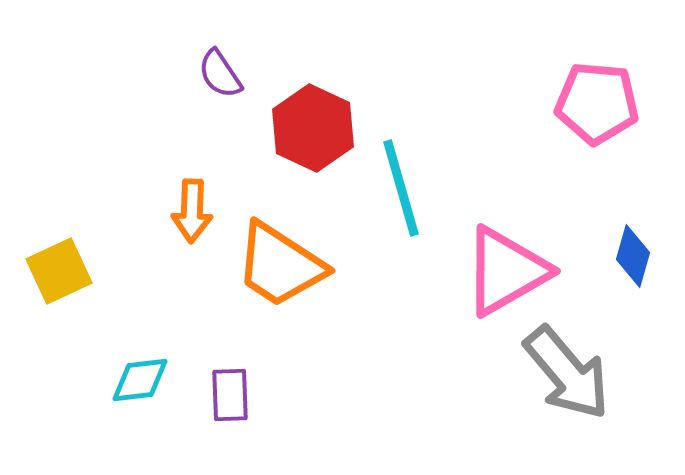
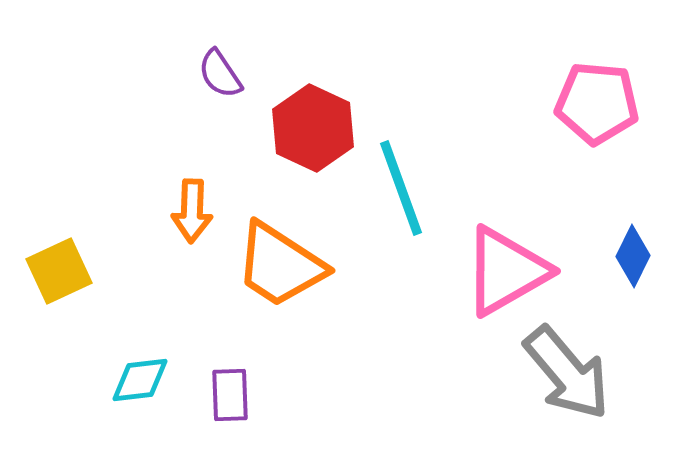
cyan line: rotated 4 degrees counterclockwise
blue diamond: rotated 10 degrees clockwise
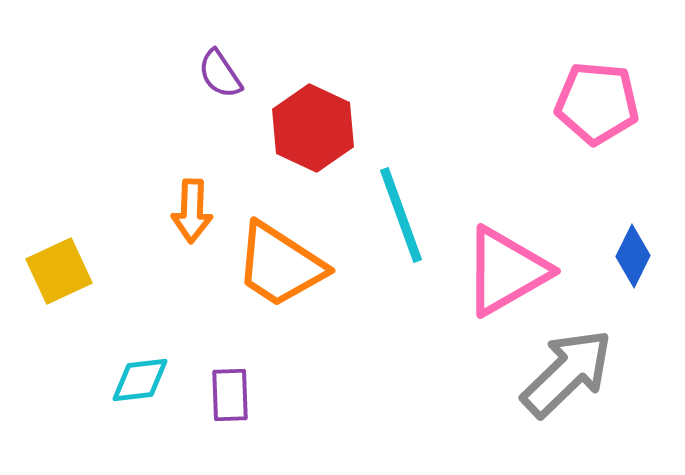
cyan line: moved 27 px down
gray arrow: rotated 94 degrees counterclockwise
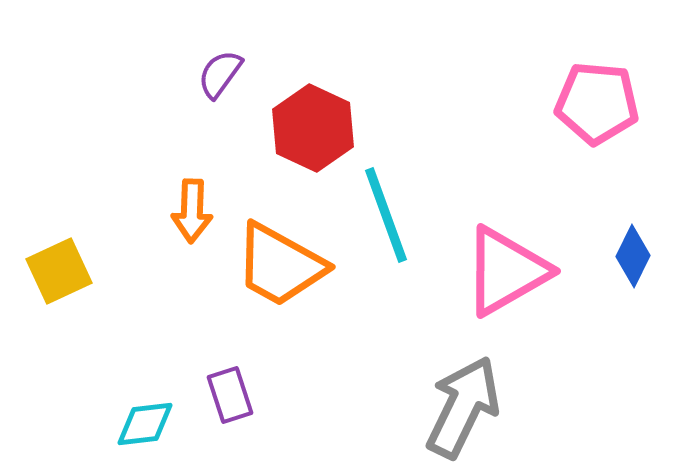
purple semicircle: rotated 70 degrees clockwise
cyan line: moved 15 px left
orange trapezoid: rotated 4 degrees counterclockwise
gray arrow: moved 104 px left, 34 px down; rotated 20 degrees counterclockwise
cyan diamond: moved 5 px right, 44 px down
purple rectangle: rotated 16 degrees counterclockwise
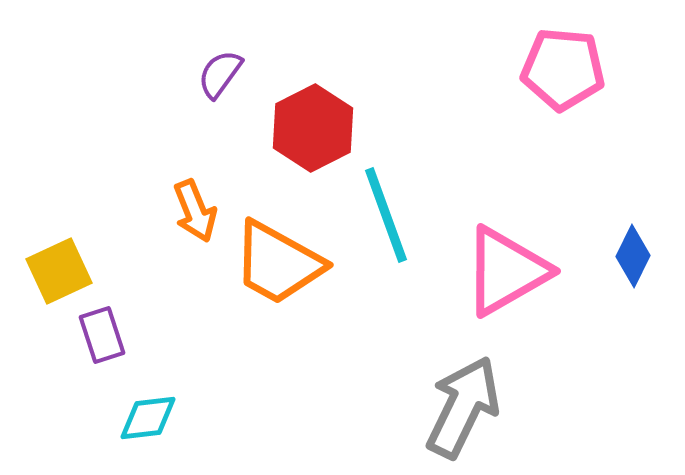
pink pentagon: moved 34 px left, 34 px up
red hexagon: rotated 8 degrees clockwise
orange arrow: moved 3 px right; rotated 24 degrees counterclockwise
orange trapezoid: moved 2 px left, 2 px up
purple rectangle: moved 128 px left, 60 px up
cyan diamond: moved 3 px right, 6 px up
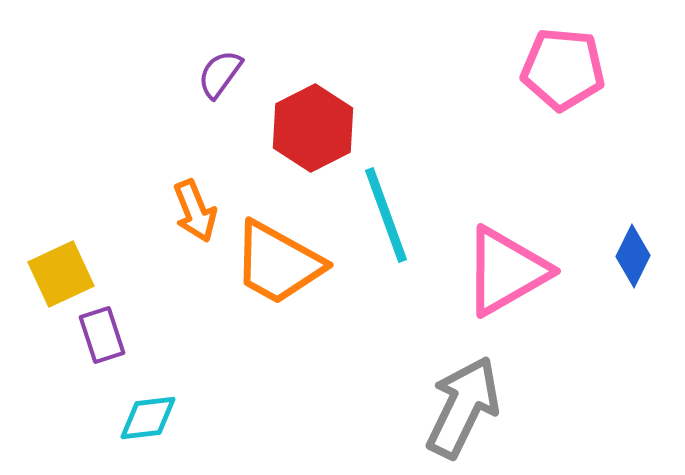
yellow square: moved 2 px right, 3 px down
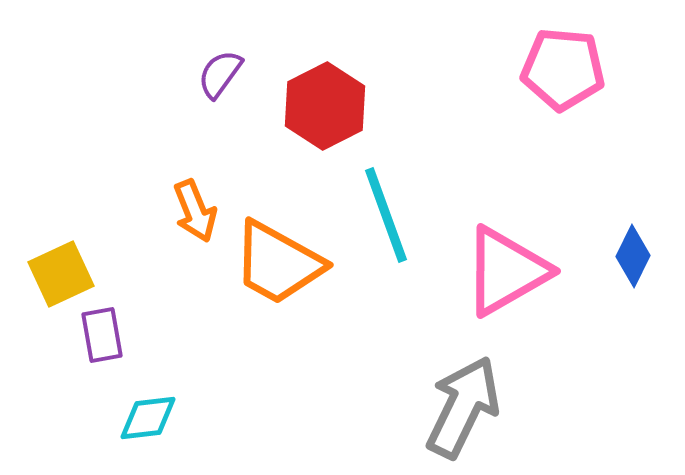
red hexagon: moved 12 px right, 22 px up
purple rectangle: rotated 8 degrees clockwise
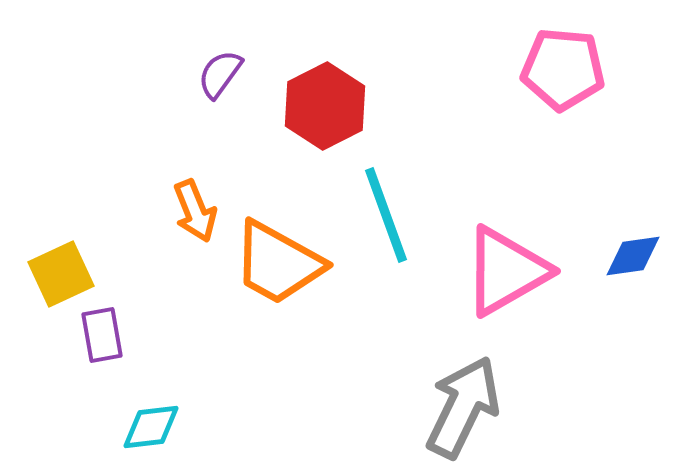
blue diamond: rotated 56 degrees clockwise
cyan diamond: moved 3 px right, 9 px down
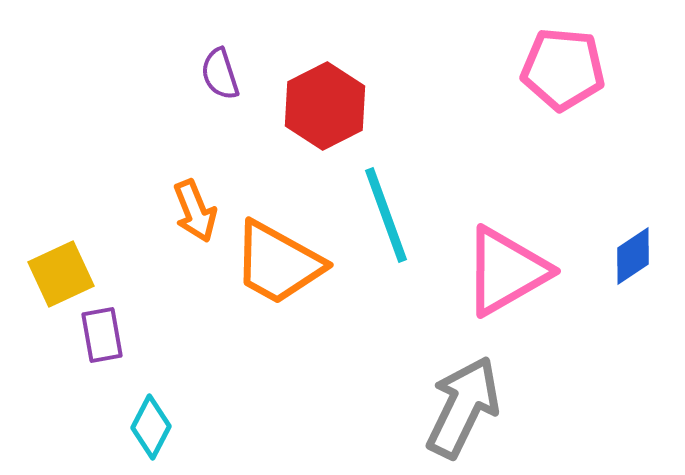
purple semicircle: rotated 54 degrees counterclockwise
blue diamond: rotated 26 degrees counterclockwise
cyan diamond: rotated 56 degrees counterclockwise
